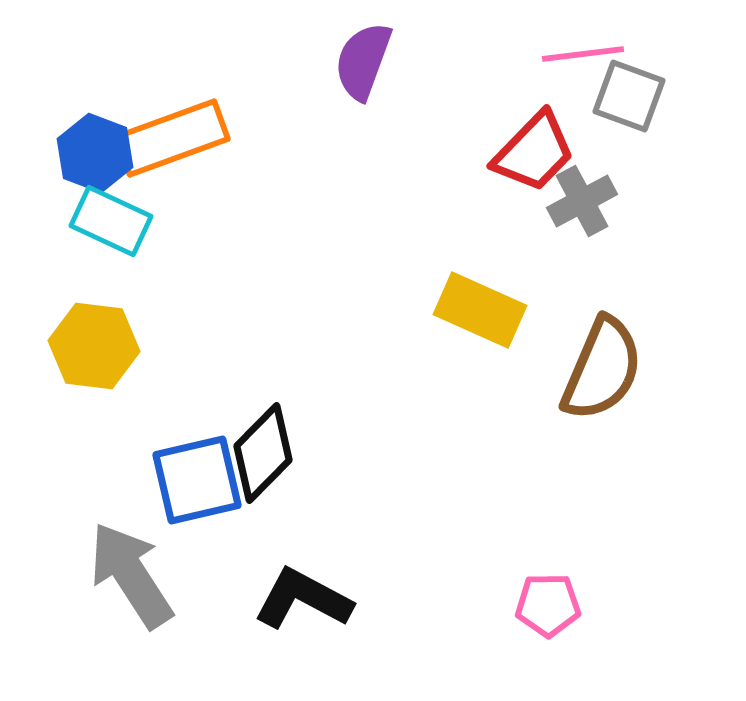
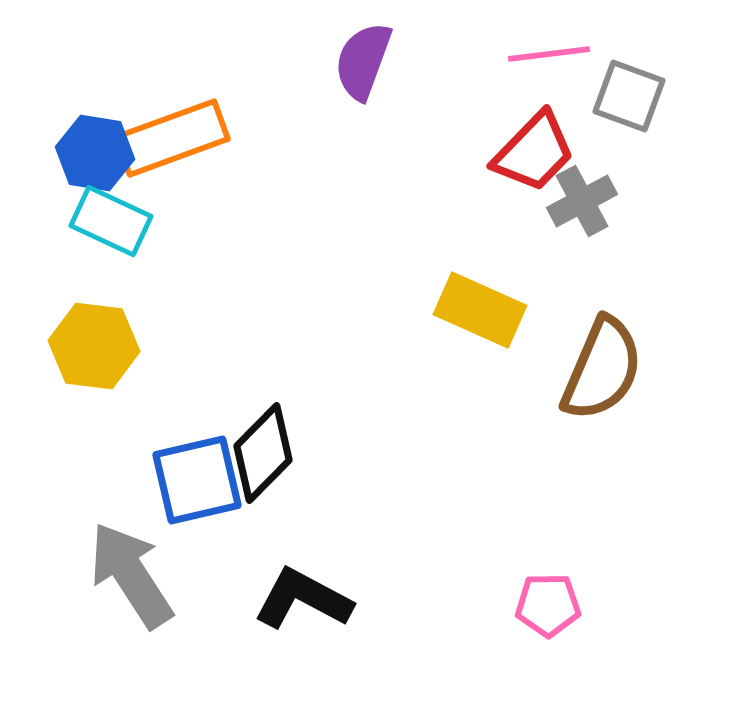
pink line: moved 34 px left
blue hexagon: rotated 12 degrees counterclockwise
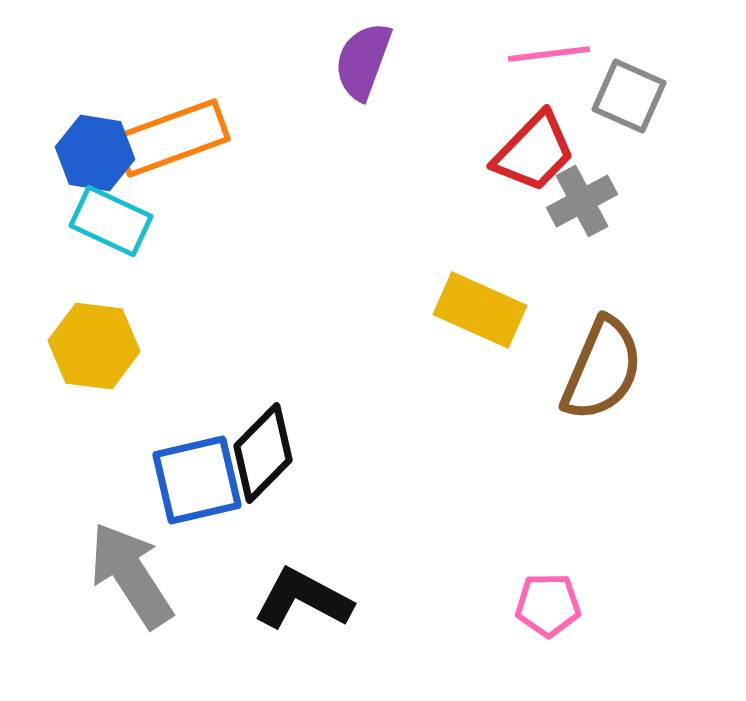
gray square: rotated 4 degrees clockwise
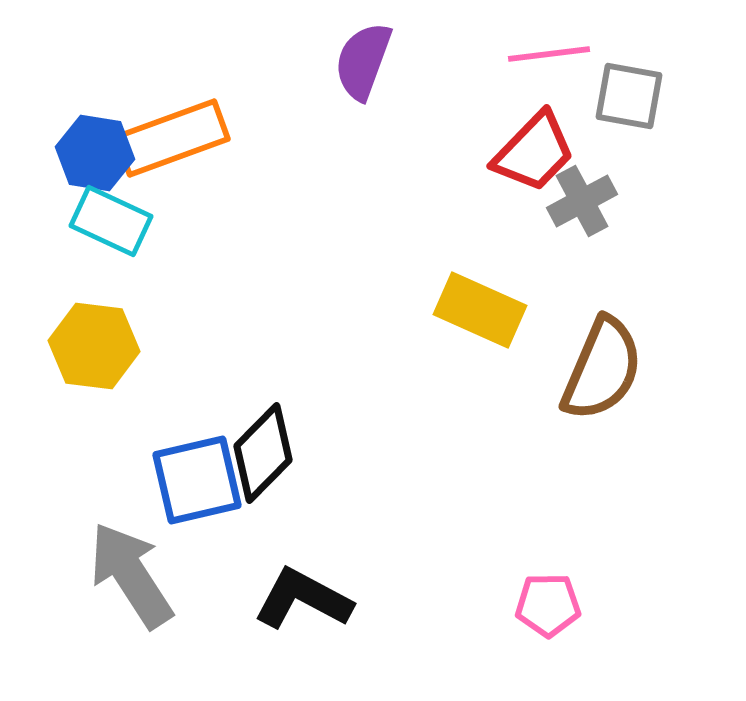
gray square: rotated 14 degrees counterclockwise
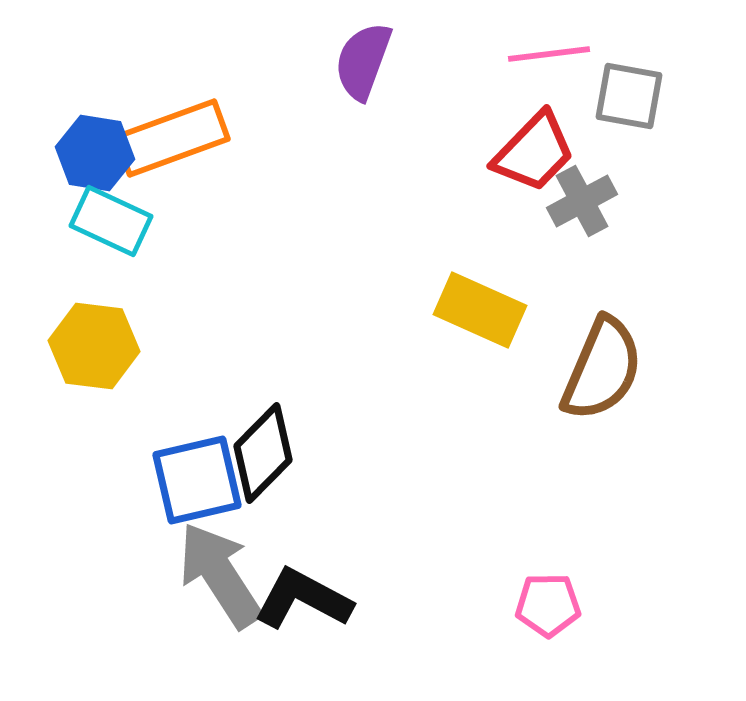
gray arrow: moved 89 px right
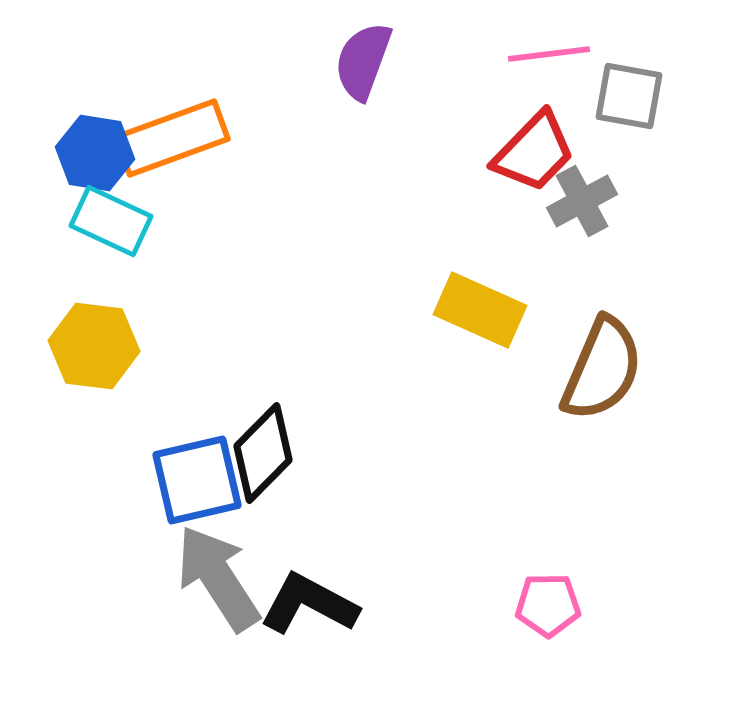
gray arrow: moved 2 px left, 3 px down
black L-shape: moved 6 px right, 5 px down
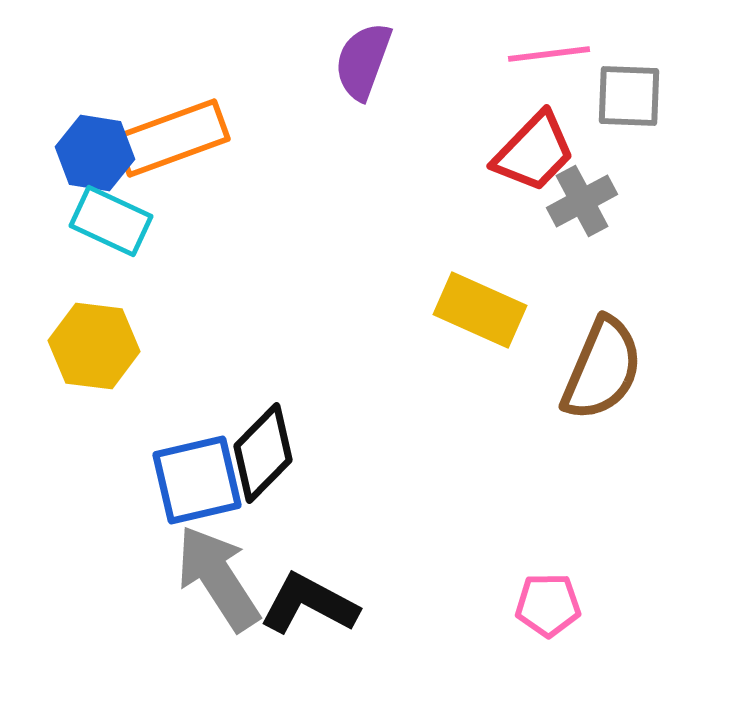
gray square: rotated 8 degrees counterclockwise
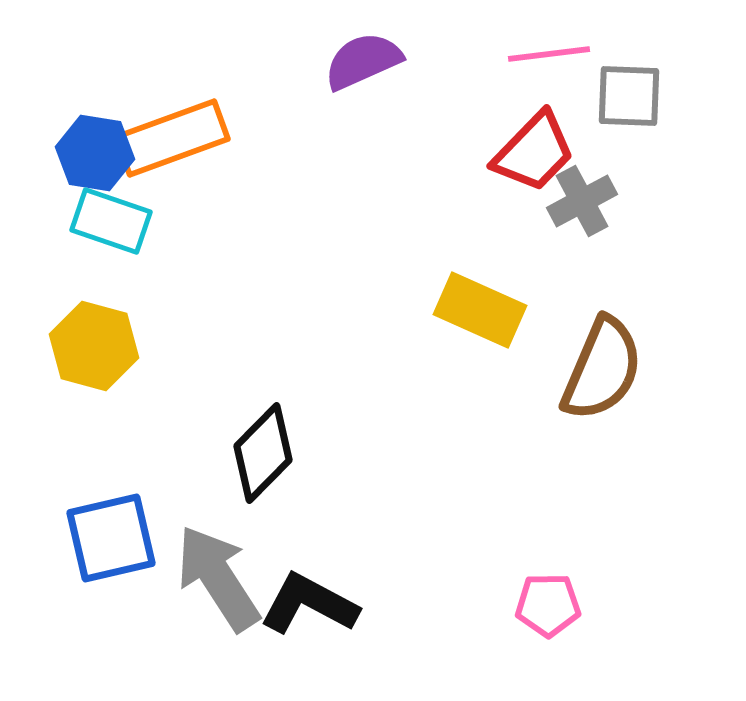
purple semicircle: rotated 46 degrees clockwise
cyan rectangle: rotated 6 degrees counterclockwise
yellow hexagon: rotated 8 degrees clockwise
blue square: moved 86 px left, 58 px down
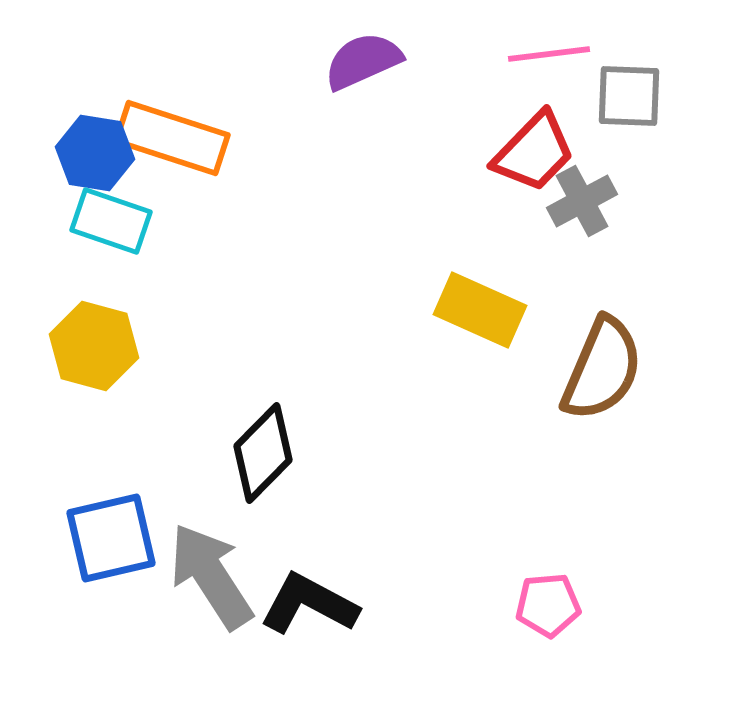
orange rectangle: rotated 38 degrees clockwise
gray arrow: moved 7 px left, 2 px up
pink pentagon: rotated 4 degrees counterclockwise
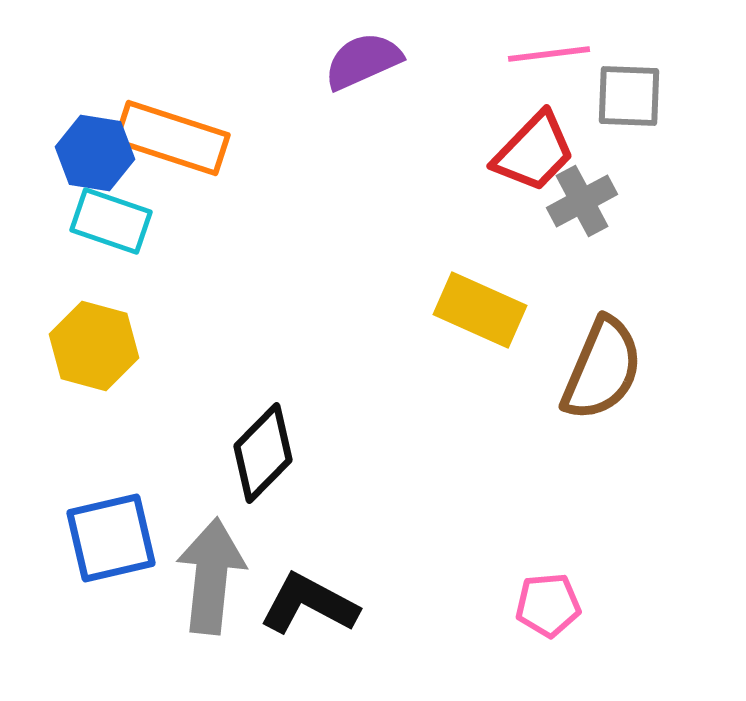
gray arrow: rotated 39 degrees clockwise
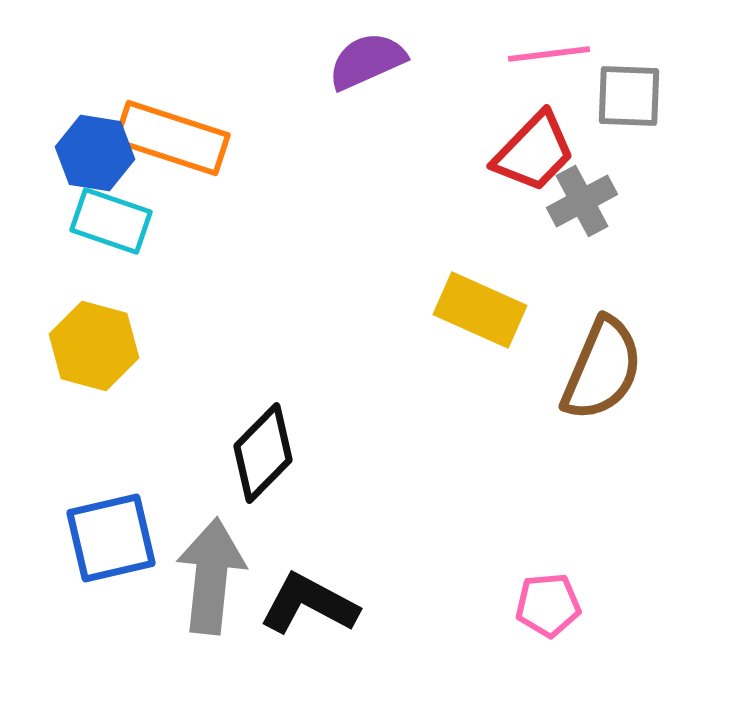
purple semicircle: moved 4 px right
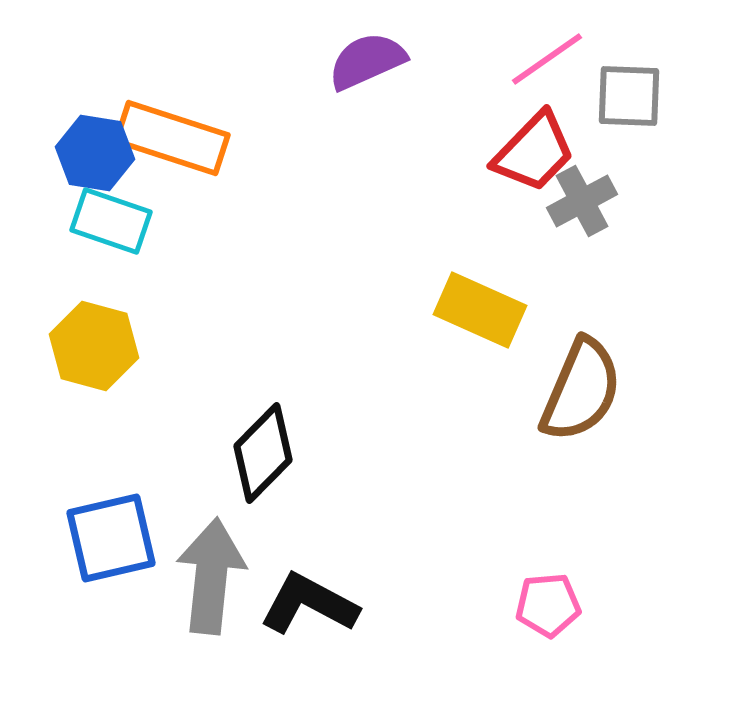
pink line: moved 2 px left, 5 px down; rotated 28 degrees counterclockwise
brown semicircle: moved 21 px left, 21 px down
